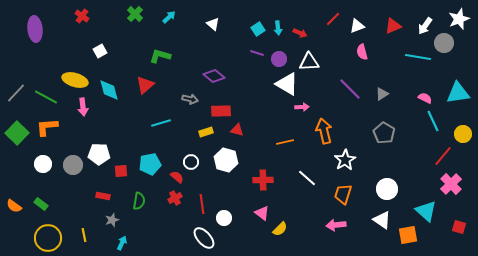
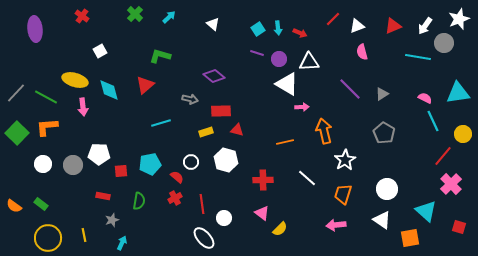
orange square at (408, 235): moved 2 px right, 3 px down
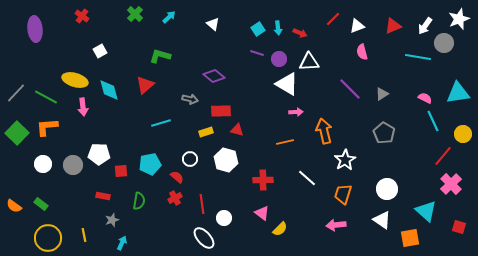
pink arrow at (302, 107): moved 6 px left, 5 px down
white circle at (191, 162): moved 1 px left, 3 px up
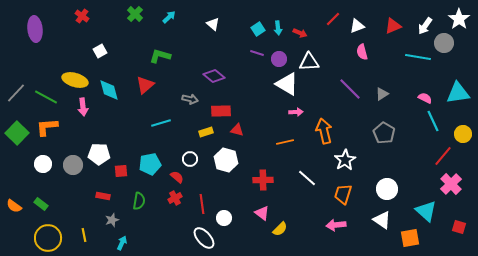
white star at (459, 19): rotated 15 degrees counterclockwise
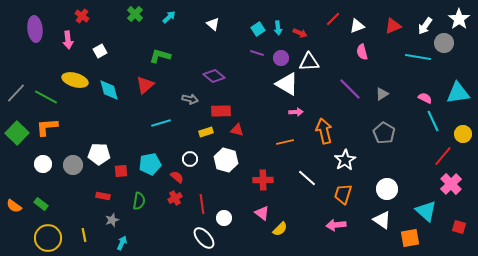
purple circle at (279, 59): moved 2 px right, 1 px up
pink arrow at (83, 107): moved 15 px left, 67 px up
